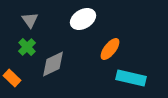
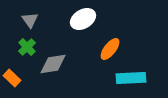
gray diamond: rotated 16 degrees clockwise
cyan rectangle: rotated 16 degrees counterclockwise
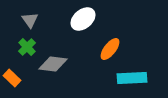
white ellipse: rotated 10 degrees counterclockwise
gray diamond: rotated 16 degrees clockwise
cyan rectangle: moved 1 px right
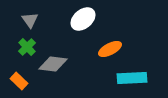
orange ellipse: rotated 25 degrees clockwise
orange rectangle: moved 7 px right, 3 px down
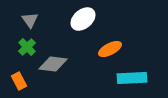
orange rectangle: rotated 18 degrees clockwise
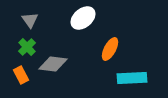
white ellipse: moved 1 px up
orange ellipse: rotated 35 degrees counterclockwise
orange rectangle: moved 2 px right, 6 px up
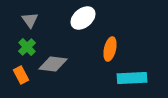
orange ellipse: rotated 15 degrees counterclockwise
